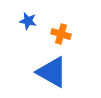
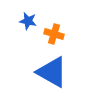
orange cross: moved 7 px left
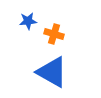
blue star: rotated 18 degrees counterclockwise
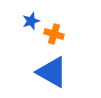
blue star: moved 3 px right; rotated 12 degrees counterclockwise
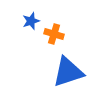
blue triangle: moved 16 px right; rotated 48 degrees counterclockwise
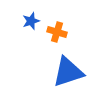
orange cross: moved 3 px right, 2 px up
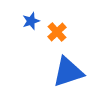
orange cross: rotated 30 degrees clockwise
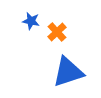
blue star: rotated 30 degrees clockwise
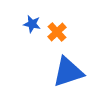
blue star: moved 1 px right, 3 px down
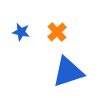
blue star: moved 11 px left, 8 px down
